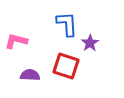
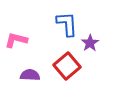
pink L-shape: moved 1 px up
red square: moved 1 px right; rotated 32 degrees clockwise
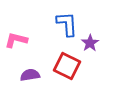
red square: rotated 24 degrees counterclockwise
purple semicircle: rotated 12 degrees counterclockwise
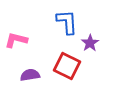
blue L-shape: moved 2 px up
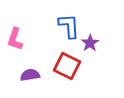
blue L-shape: moved 2 px right, 4 px down
pink L-shape: moved 1 px left, 1 px up; rotated 85 degrees counterclockwise
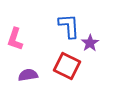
purple semicircle: moved 2 px left
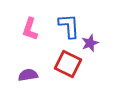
pink L-shape: moved 15 px right, 10 px up
purple star: rotated 12 degrees clockwise
red square: moved 1 px right, 2 px up
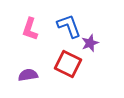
blue L-shape: rotated 16 degrees counterclockwise
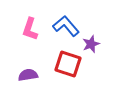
blue L-shape: moved 3 px left; rotated 20 degrees counterclockwise
purple star: moved 1 px right, 1 px down
red square: rotated 8 degrees counterclockwise
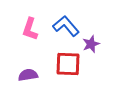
red square: rotated 16 degrees counterclockwise
